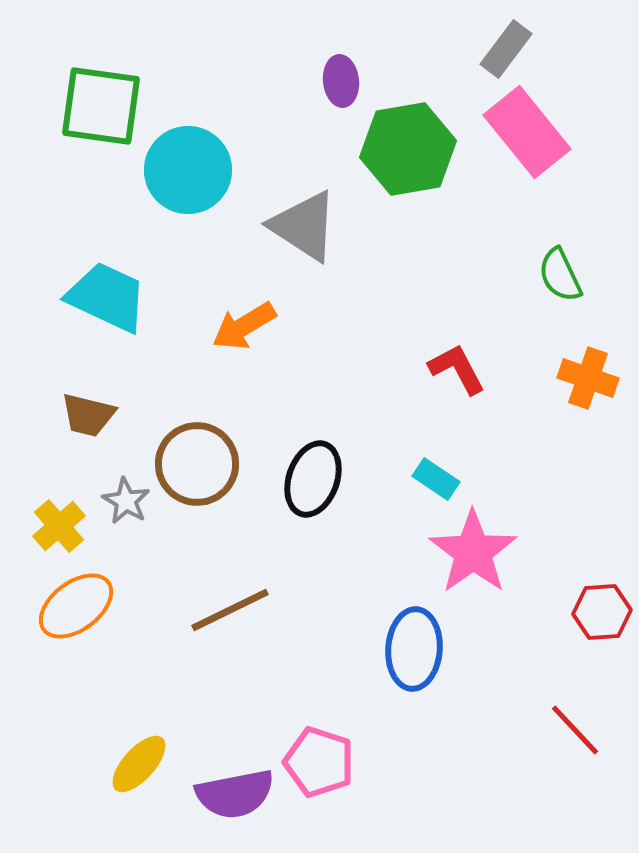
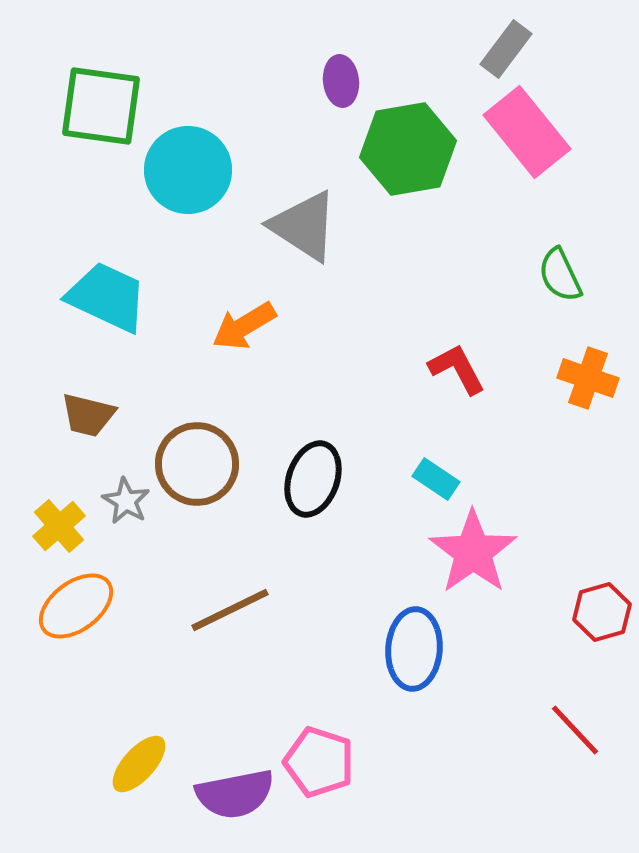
red hexagon: rotated 12 degrees counterclockwise
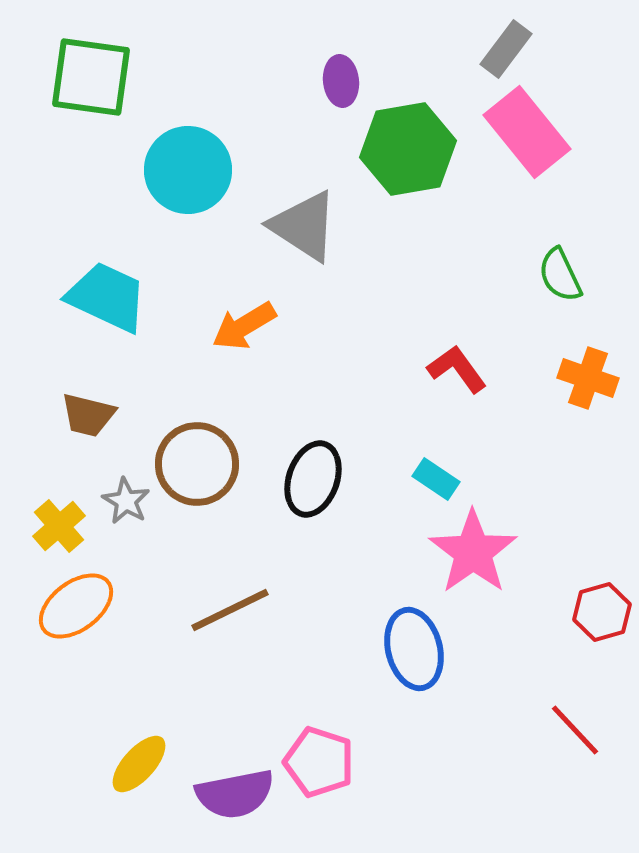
green square: moved 10 px left, 29 px up
red L-shape: rotated 8 degrees counterclockwise
blue ellipse: rotated 18 degrees counterclockwise
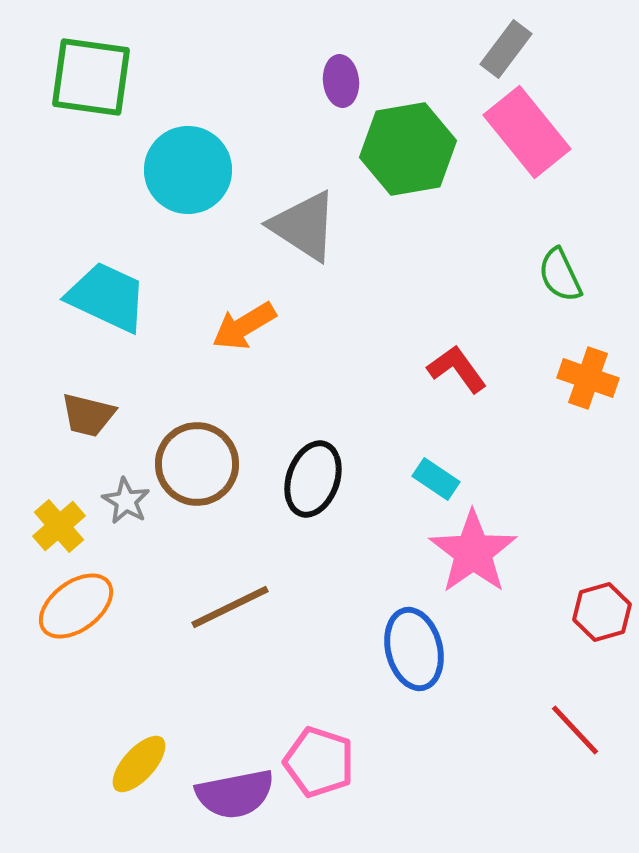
brown line: moved 3 px up
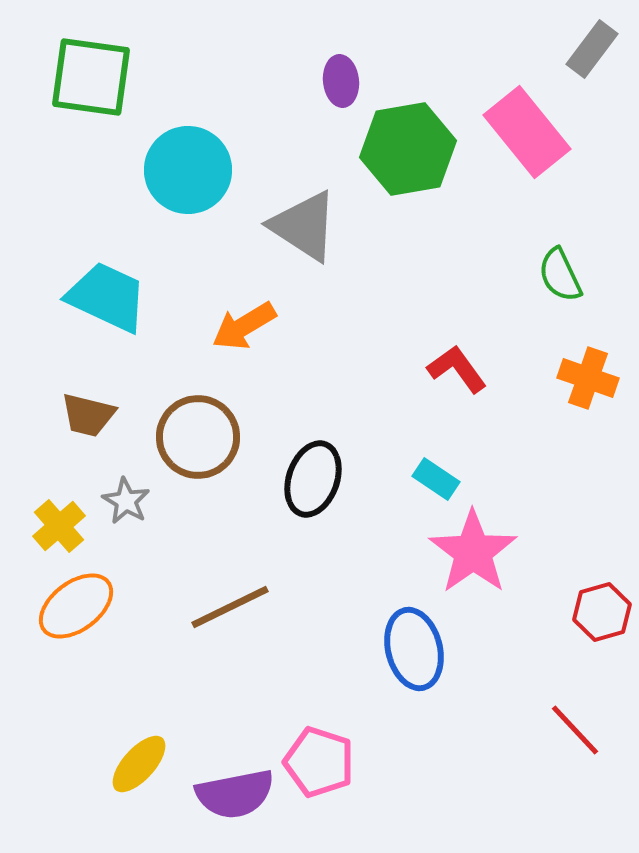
gray rectangle: moved 86 px right
brown circle: moved 1 px right, 27 px up
